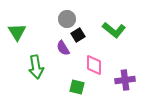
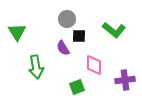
black square: moved 1 px right, 1 px down; rotated 32 degrees clockwise
green square: rotated 35 degrees counterclockwise
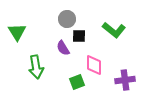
green square: moved 5 px up
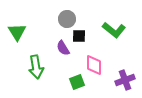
purple cross: rotated 12 degrees counterclockwise
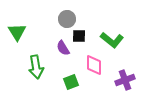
green L-shape: moved 2 px left, 10 px down
green square: moved 6 px left
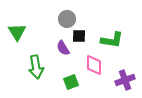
green L-shape: rotated 30 degrees counterclockwise
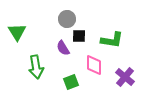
purple cross: moved 3 px up; rotated 30 degrees counterclockwise
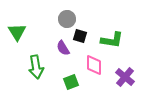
black square: moved 1 px right; rotated 16 degrees clockwise
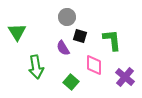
gray circle: moved 2 px up
green L-shape: rotated 105 degrees counterclockwise
green square: rotated 28 degrees counterclockwise
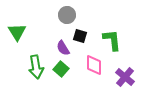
gray circle: moved 2 px up
green square: moved 10 px left, 13 px up
